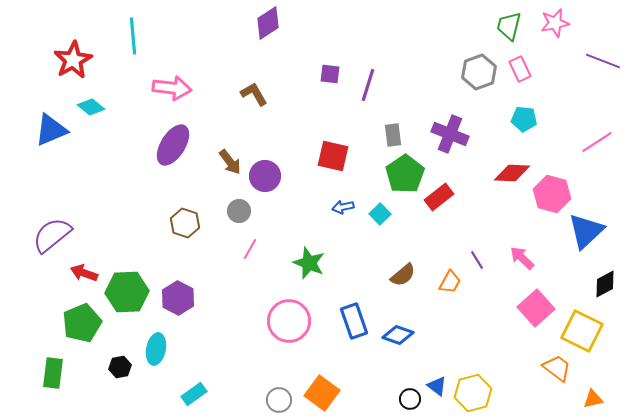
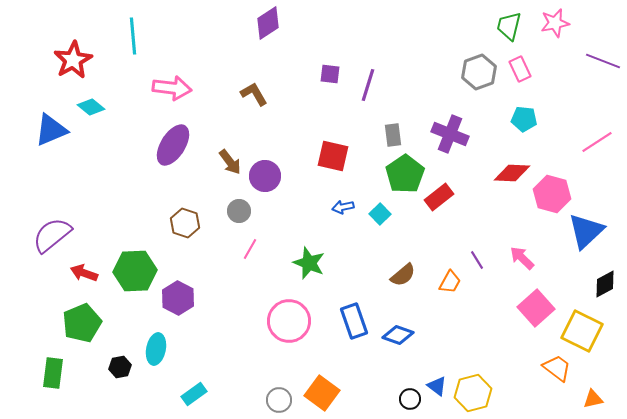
green hexagon at (127, 292): moved 8 px right, 21 px up
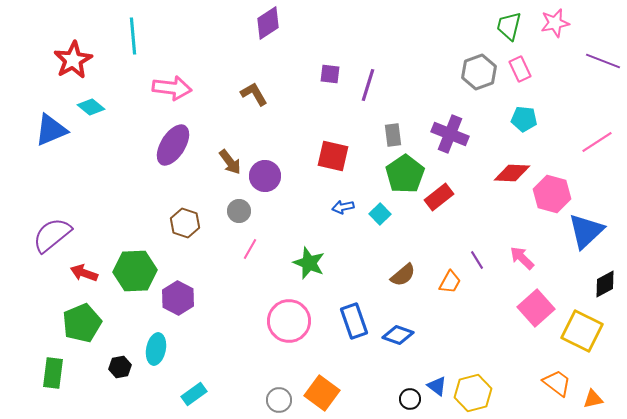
orange trapezoid at (557, 368): moved 15 px down
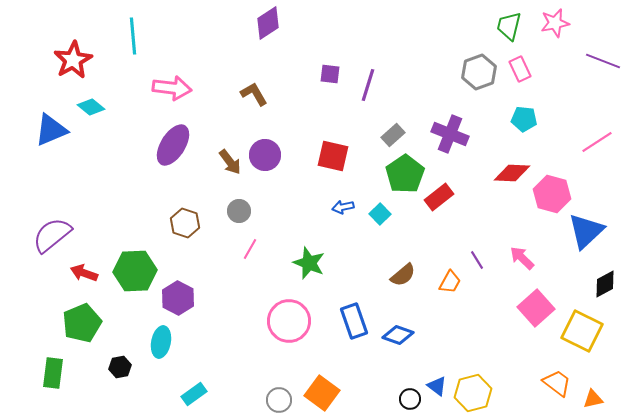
gray rectangle at (393, 135): rotated 55 degrees clockwise
purple circle at (265, 176): moved 21 px up
cyan ellipse at (156, 349): moved 5 px right, 7 px up
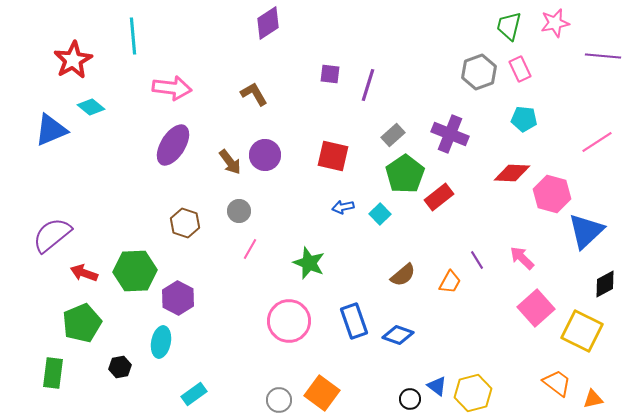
purple line at (603, 61): moved 5 px up; rotated 16 degrees counterclockwise
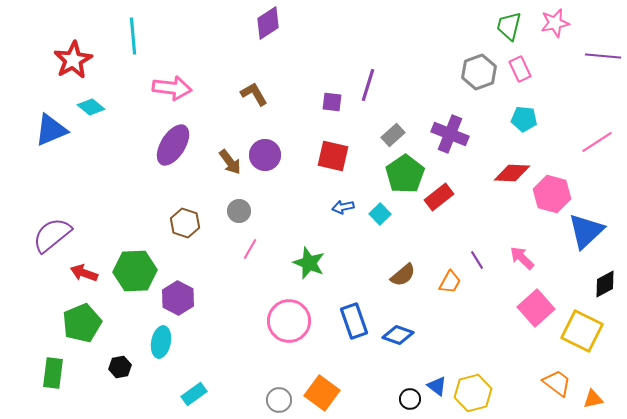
purple square at (330, 74): moved 2 px right, 28 px down
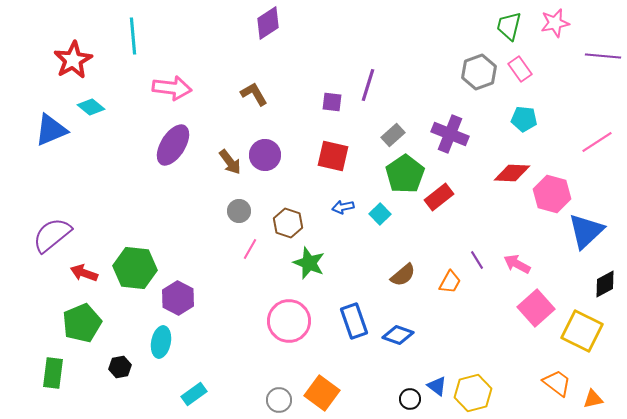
pink rectangle at (520, 69): rotated 10 degrees counterclockwise
brown hexagon at (185, 223): moved 103 px right
pink arrow at (522, 258): moved 5 px left, 6 px down; rotated 16 degrees counterclockwise
green hexagon at (135, 271): moved 3 px up; rotated 9 degrees clockwise
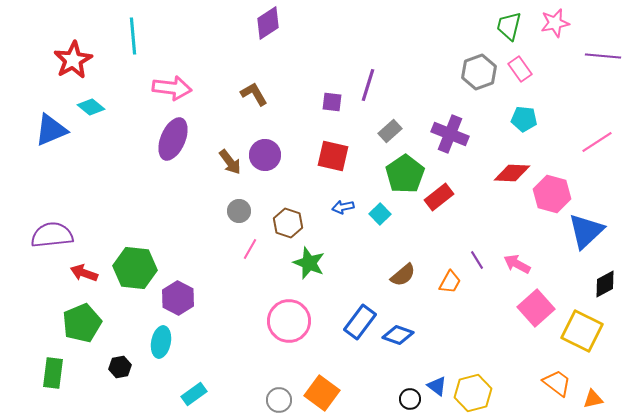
gray rectangle at (393, 135): moved 3 px left, 4 px up
purple ellipse at (173, 145): moved 6 px up; rotated 9 degrees counterclockwise
purple semicircle at (52, 235): rotated 33 degrees clockwise
blue rectangle at (354, 321): moved 6 px right, 1 px down; rotated 56 degrees clockwise
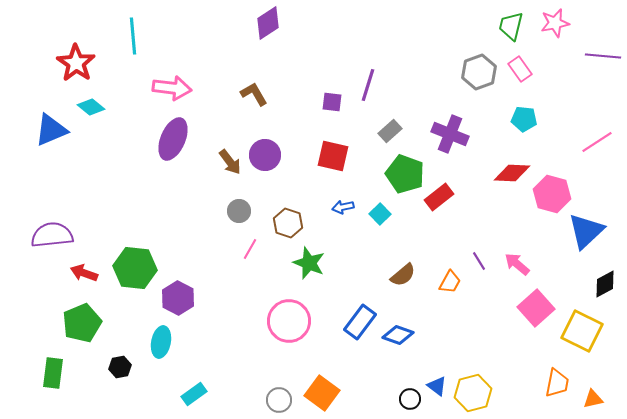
green trapezoid at (509, 26): moved 2 px right
red star at (73, 60): moved 3 px right, 3 px down; rotated 9 degrees counterclockwise
green pentagon at (405, 174): rotated 18 degrees counterclockwise
purple line at (477, 260): moved 2 px right, 1 px down
pink arrow at (517, 264): rotated 12 degrees clockwise
orange trapezoid at (557, 383): rotated 64 degrees clockwise
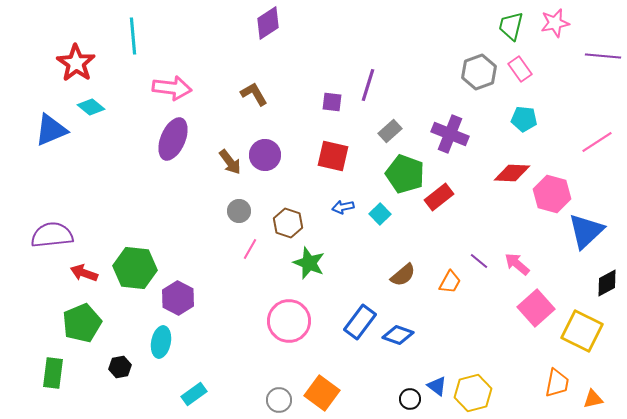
purple line at (479, 261): rotated 18 degrees counterclockwise
black diamond at (605, 284): moved 2 px right, 1 px up
